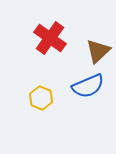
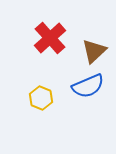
red cross: rotated 12 degrees clockwise
brown triangle: moved 4 px left
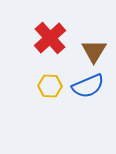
brown triangle: rotated 16 degrees counterclockwise
yellow hexagon: moved 9 px right, 12 px up; rotated 20 degrees counterclockwise
